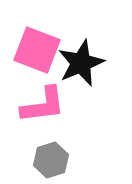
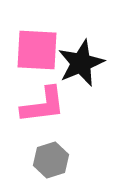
pink square: rotated 18 degrees counterclockwise
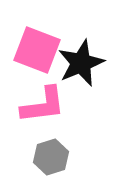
pink square: rotated 18 degrees clockwise
gray hexagon: moved 3 px up
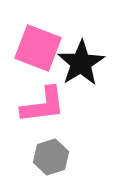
pink square: moved 1 px right, 2 px up
black star: rotated 9 degrees counterclockwise
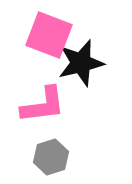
pink square: moved 11 px right, 13 px up
black star: rotated 18 degrees clockwise
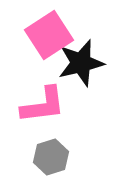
pink square: rotated 36 degrees clockwise
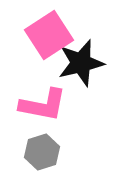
pink L-shape: rotated 18 degrees clockwise
gray hexagon: moved 9 px left, 5 px up
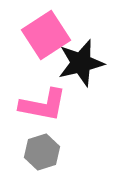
pink square: moved 3 px left
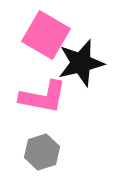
pink square: rotated 27 degrees counterclockwise
pink L-shape: moved 8 px up
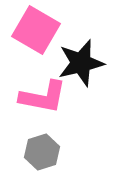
pink square: moved 10 px left, 5 px up
